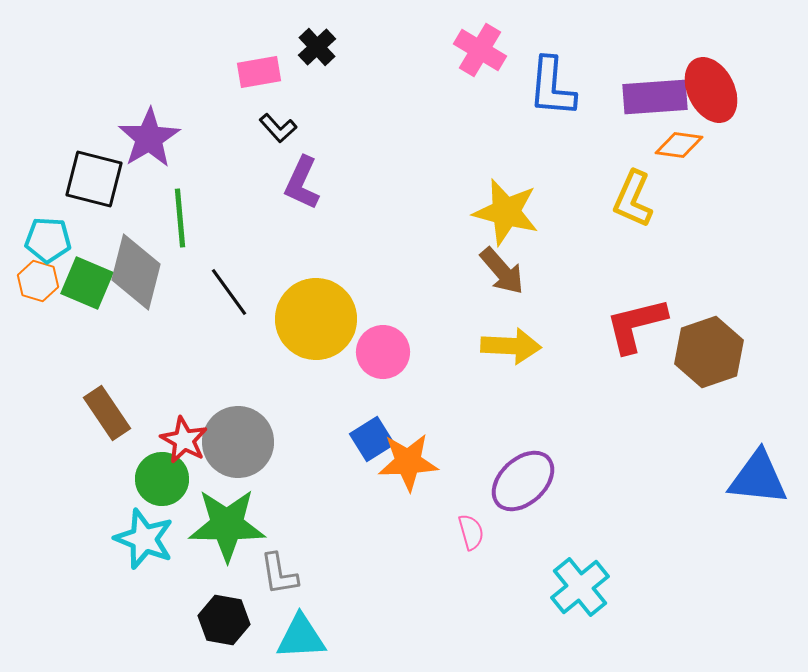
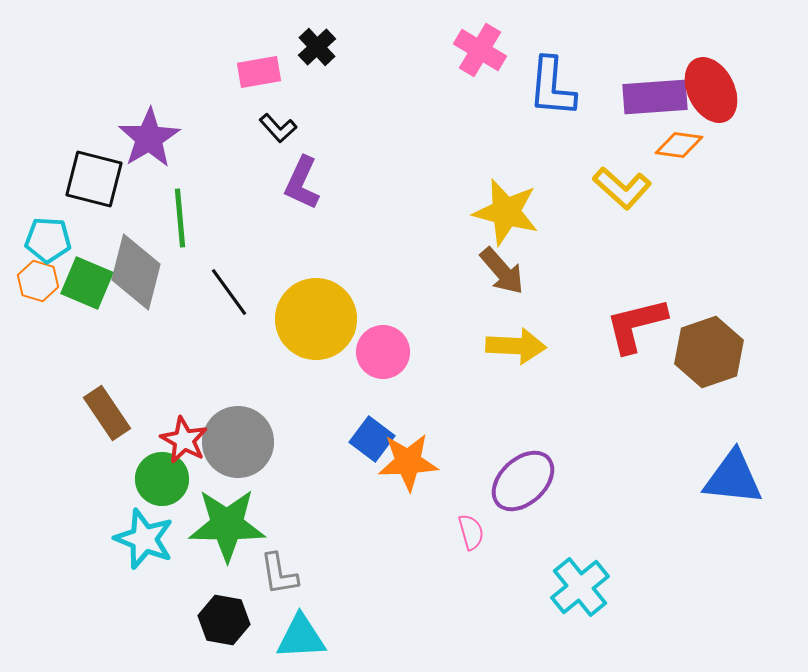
yellow L-shape: moved 11 px left, 11 px up; rotated 72 degrees counterclockwise
yellow arrow: moved 5 px right
blue square: rotated 21 degrees counterclockwise
blue triangle: moved 25 px left
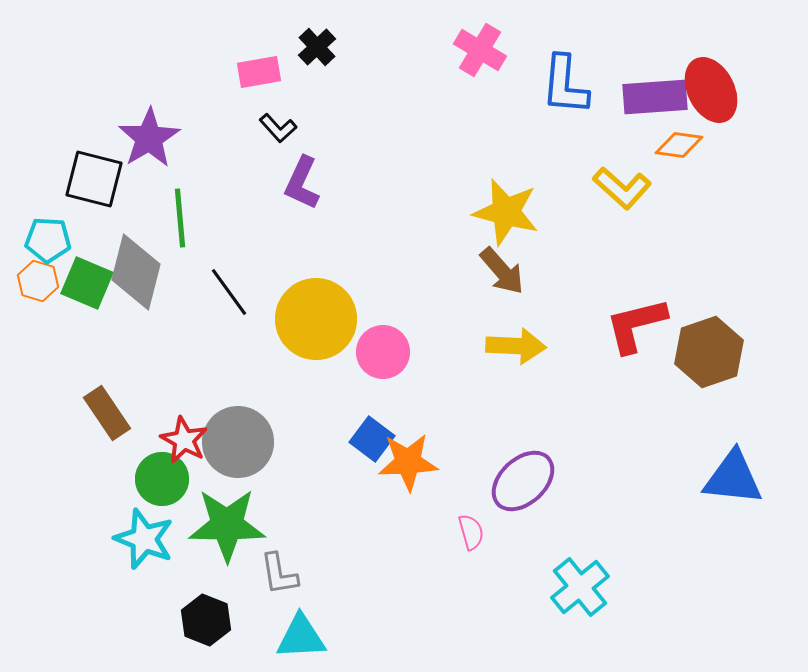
blue L-shape: moved 13 px right, 2 px up
black hexagon: moved 18 px left; rotated 12 degrees clockwise
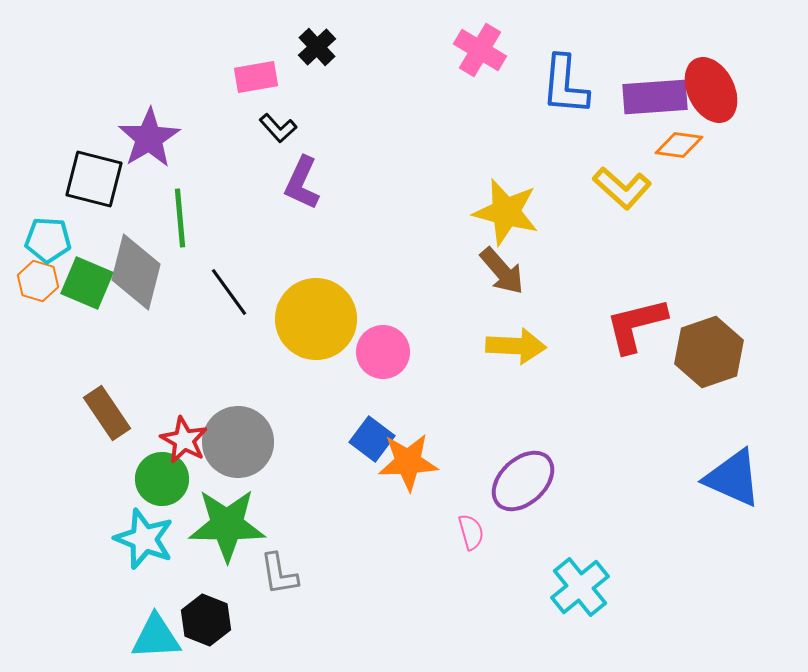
pink rectangle: moved 3 px left, 5 px down
blue triangle: rotated 18 degrees clockwise
cyan triangle: moved 145 px left
